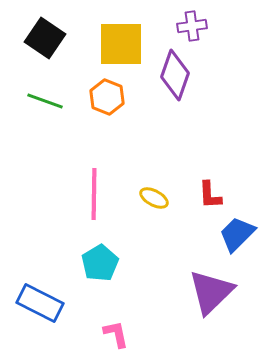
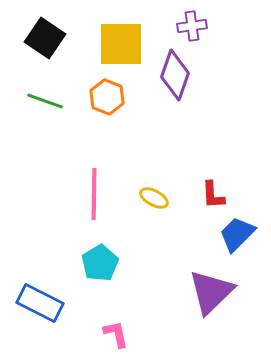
red L-shape: moved 3 px right
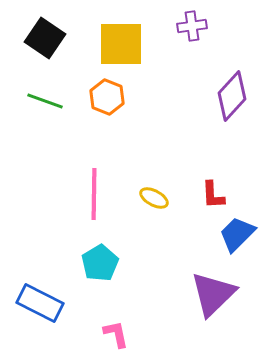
purple diamond: moved 57 px right, 21 px down; rotated 24 degrees clockwise
purple triangle: moved 2 px right, 2 px down
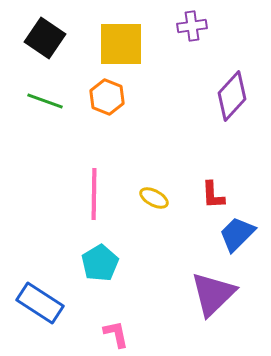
blue rectangle: rotated 6 degrees clockwise
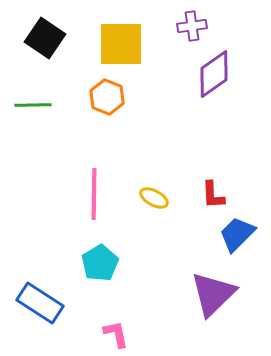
purple diamond: moved 18 px left, 22 px up; rotated 12 degrees clockwise
green line: moved 12 px left, 4 px down; rotated 21 degrees counterclockwise
